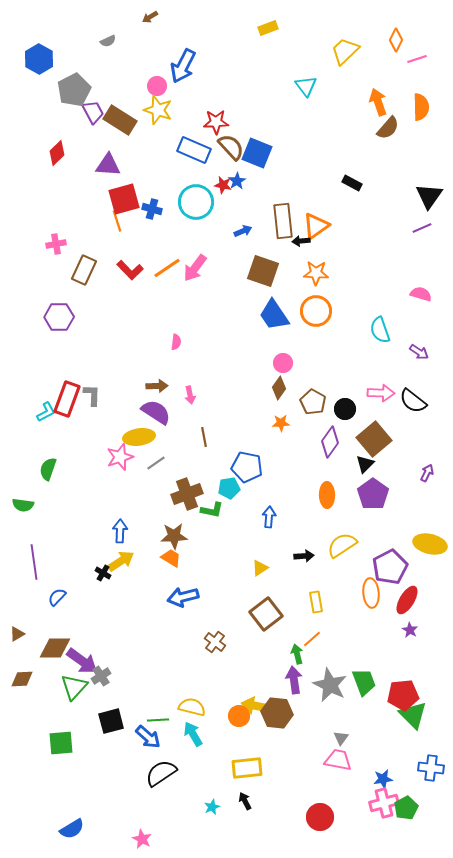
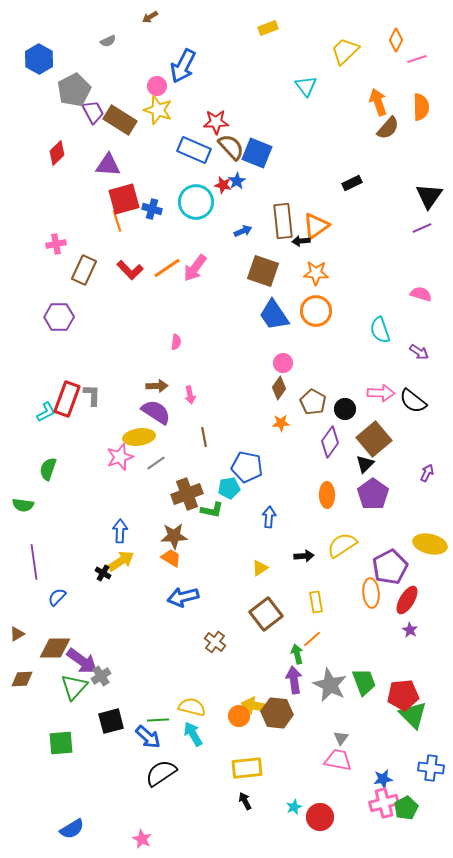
black rectangle at (352, 183): rotated 54 degrees counterclockwise
cyan star at (212, 807): moved 82 px right
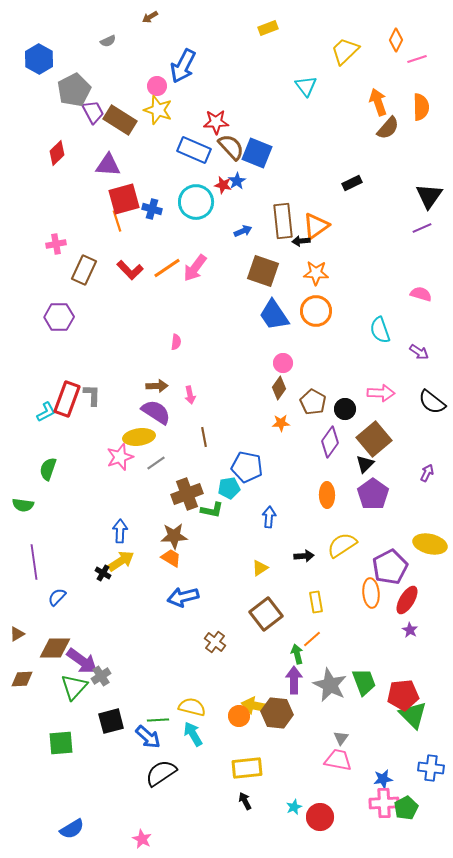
black semicircle at (413, 401): moved 19 px right, 1 px down
purple arrow at (294, 680): rotated 8 degrees clockwise
pink cross at (384, 803): rotated 12 degrees clockwise
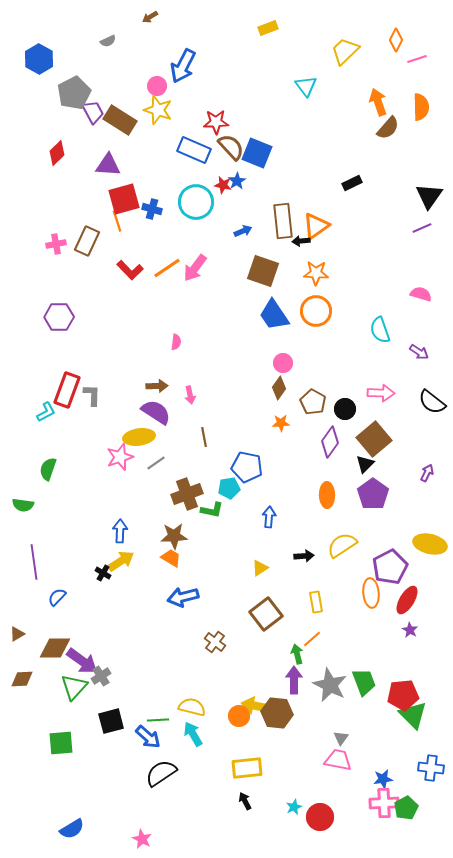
gray pentagon at (74, 90): moved 3 px down
brown rectangle at (84, 270): moved 3 px right, 29 px up
red rectangle at (67, 399): moved 9 px up
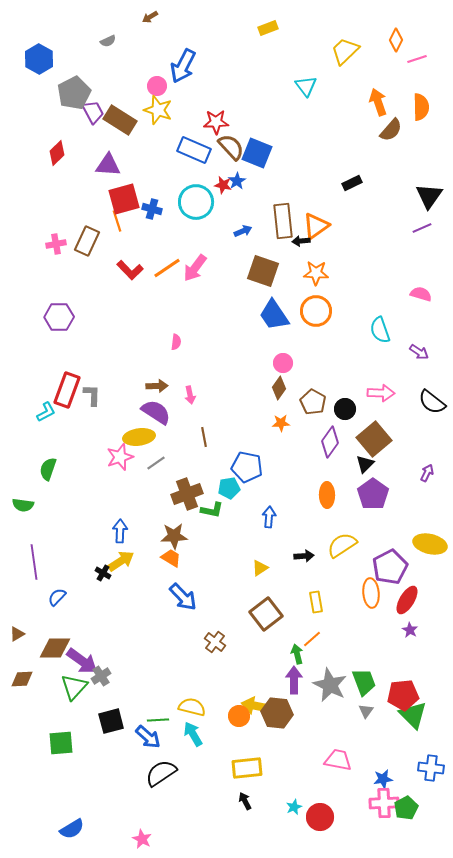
brown semicircle at (388, 128): moved 3 px right, 2 px down
blue arrow at (183, 597): rotated 120 degrees counterclockwise
gray triangle at (341, 738): moved 25 px right, 27 px up
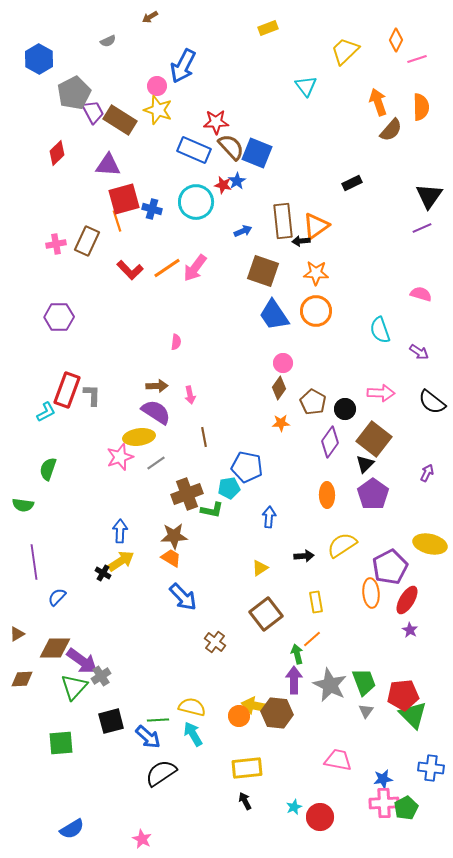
brown square at (374, 439): rotated 12 degrees counterclockwise
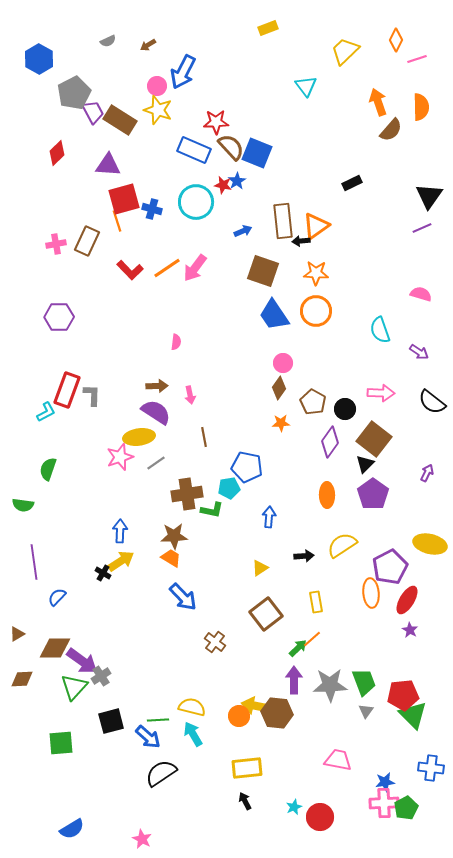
brown arrow at (150, 17): moved 2 px left, 28 px down
blue arrow at (183, 66): moved 6 px down
brown cross at (187, 494): rotated 12 degrees clockwise
green arrow at (297, 654): moved 1 px right, 6 px up; rotated 60 degrees clockwise
gray star at (330, 685): rotated 28 degrees counterclockwise
blue star at (383, 779): moved 2 px right, 3 px down
